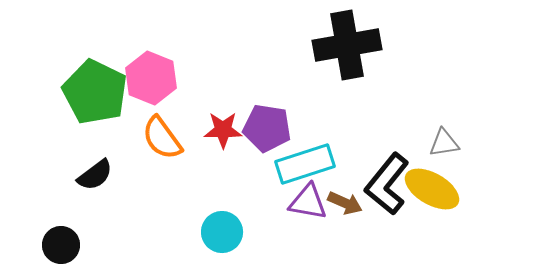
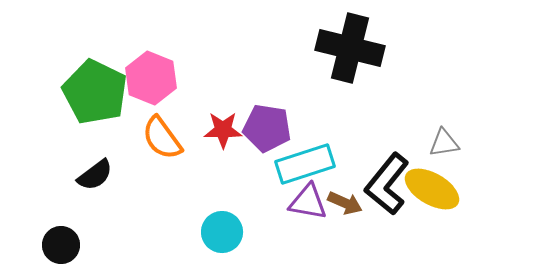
black cross: moved 3 px right, 3 px down; rotated 24 degrees clockwise
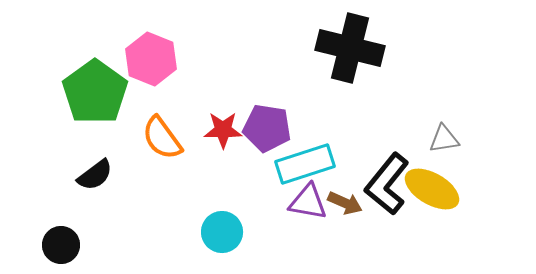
pink hexagon: moved 19 px up
green pentagon: rotated 10 degrees clockwise
gray triangle: moved 4 px up
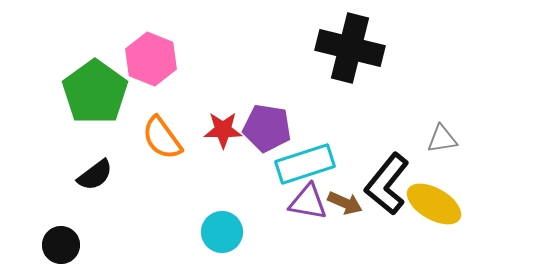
gray triangle: moved 2 px left
yellow ellipse: moved 2 px right, 15 px down
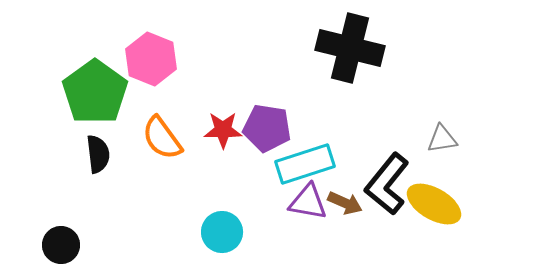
black semicircle: moved 3 px right, 21 px up; rotated 60 degrees counterclockwise
